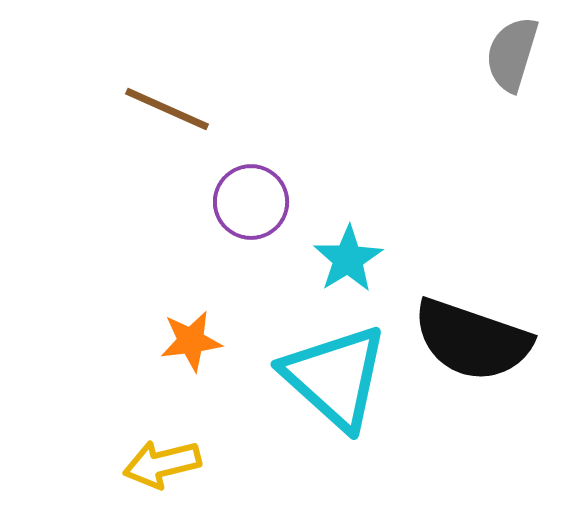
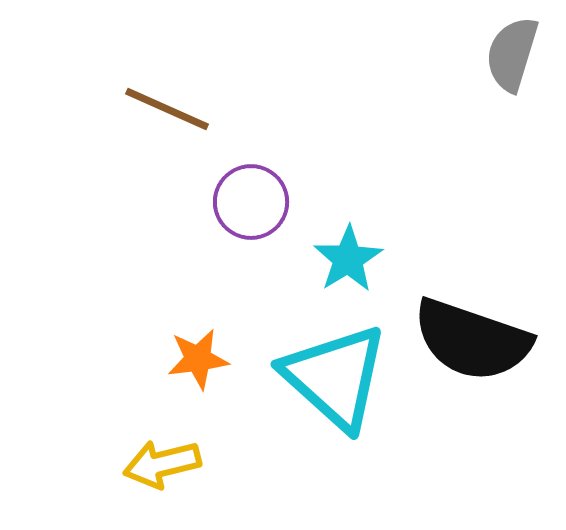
orange star: moved 7 px right, 18 px down
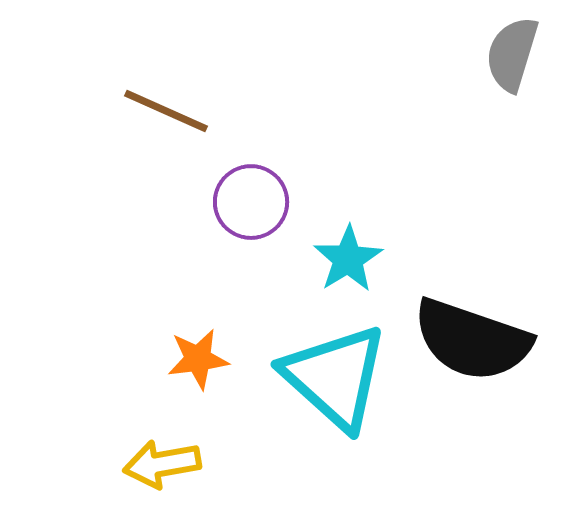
brown line: moved 1 px left, 2 px down
yellow arrow: rotated 4 degrees clockwise
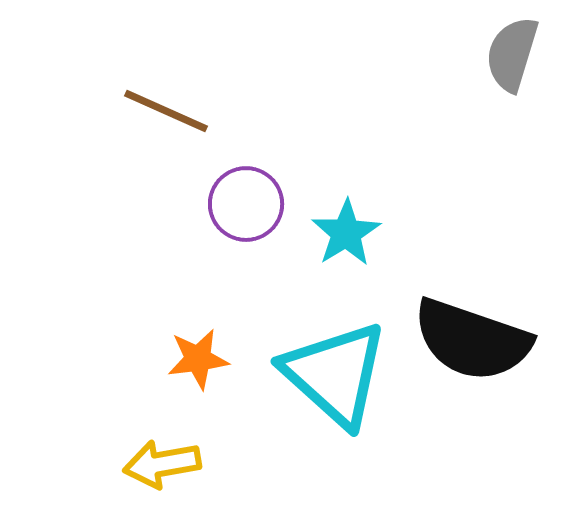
purple circle: moved 5 px left, 2 px down
cyan star: moved 2 px left, 26 px up
cyan triangle: moved 3 px up
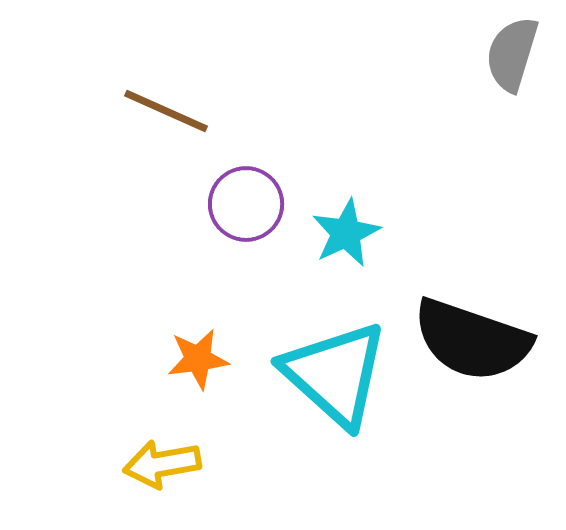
cyan star: rotated 6 degrees clockwise
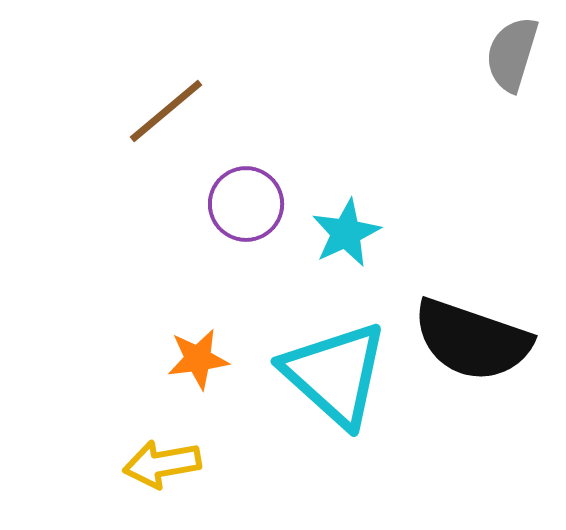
brown line: rotated 64 degrees counterclockwise
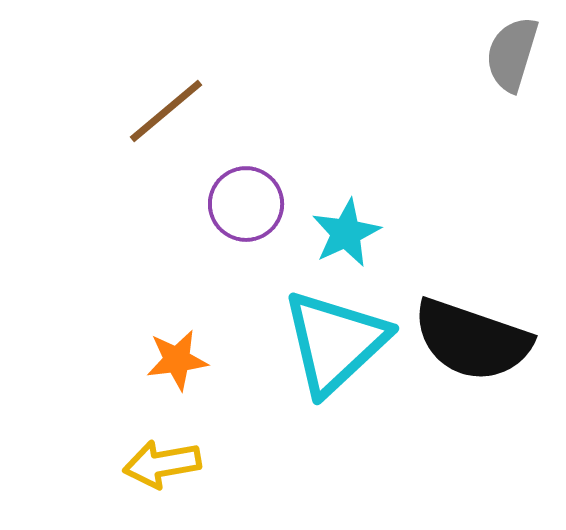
orange star: moved 21 px left, 1 px down
cyan triangle: moved 32 px up; rotated 35 degrees clockwise
